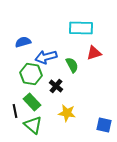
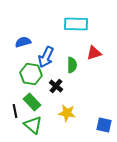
cyan rectangle: moved 5 px left, 4 px up
blue arrow: rotated 50 degrees counterclockwise
green semicircle: rotated 28 degrees clockwise
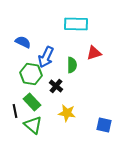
blue semicircle: rotated 42 degrees clockwise
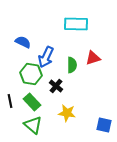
red triangle: moved 1 px left, 5 px down
black line: moved 5 px left, 10 px up
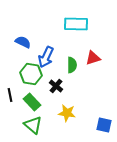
black line: moved 6 px up
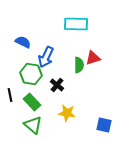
green semicircle: moved 7 px right
black cross: moved 1 px right, 1 px up
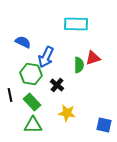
green triangle: rotated 42 degrees counterclockwise
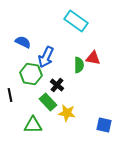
cyan rectangle: moved 3 px up; rotated 35 degrees clockwise
red triangle: rotated 28 degrees clockwise
green rectangle: moved 16 px right
